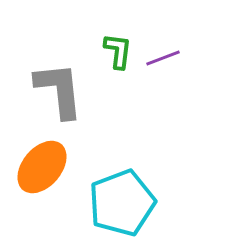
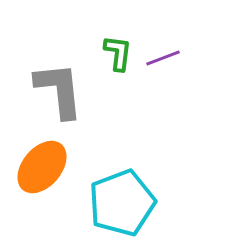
green L-shape: moved 2 px down
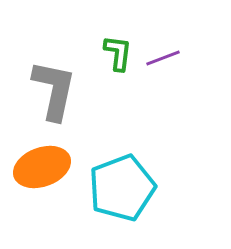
gray L-shape: moved 5 px left; rotated 18 degrees clockwise
orange ellipse: rotated 30 degrees clockwise
cyan pentagon: moved 15 px up
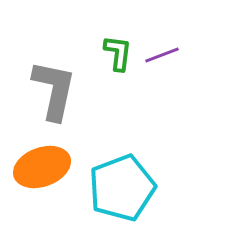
purple line: moved 1 px left, 3 px up
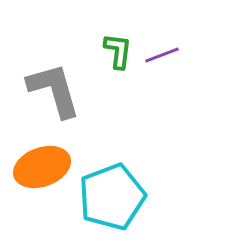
green L-shape: moved 2 px up
gray L-shape: rotated 28 degrees counterclockwise
cyan pentagon: moved 10 px left, 9 px down
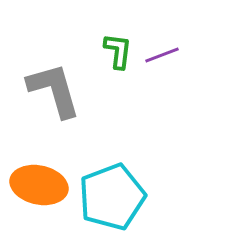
orange ellipse: moved 3 px left, 18 px down; rotated 32 degrees clockwise
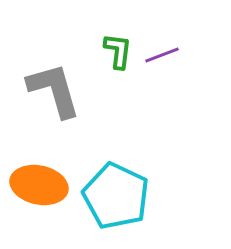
cyan pentagon: moved 4 px right, 1 px up; rotated 26 degrees counterclockwise
